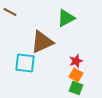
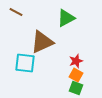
brown line: moved 6 px right
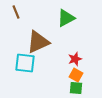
brown line: rotated 40 degrees clockwise
brown triangle: moved 4 px left
red star: moved 1 px left, 2 px up
green square: rotated 16 degrees counterclockwise
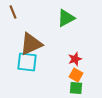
brown line: moved 3 px left
brown triangle: moved 7 px left, 2 px down
cyan square: moved 2 px right, 1 px up
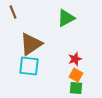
brown triangle: rotated 10 degrees counterclockwise
cyan square: moved 2 px right, 4 px down
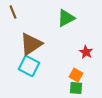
red star: moved 11 px right, 7 px up; rotated 24 degrees counterclockwise
cyan square: rotated 20 degrees clockwise
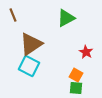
brown line: moved 3 px down
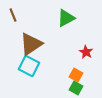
green square: rotated 24 degrees clockwise
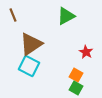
green triangle: moved 2 px up
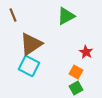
orange square: moved 3 px up
green square: rotated 32 degrees clockwise
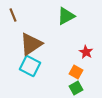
cyan square: moved 1 px right
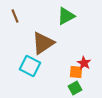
brown line: moved 2 px right, 1 px down
brown triangle: moved 12 px right, 1 px up
red star: moved 2 px left, 11 px down
orange square: rotated 24 degrees counterclockwise
green square: moved 1 px left
